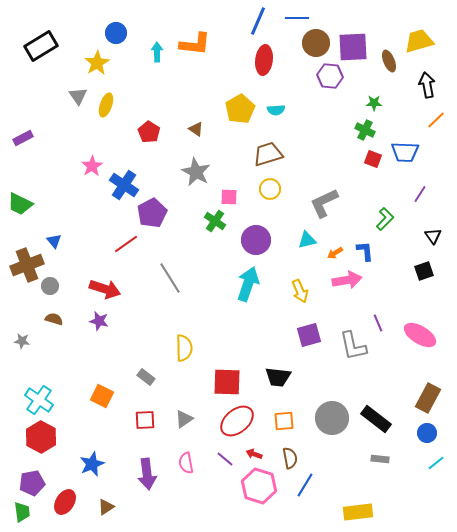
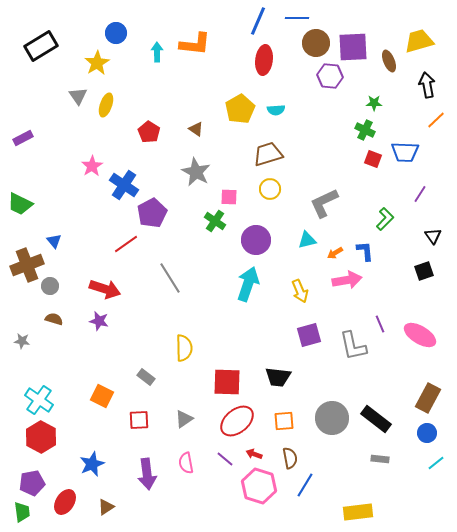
purple line at (378, 323): moved 2 px right, 1 px down
red square at (145, 420): moved 6 px left
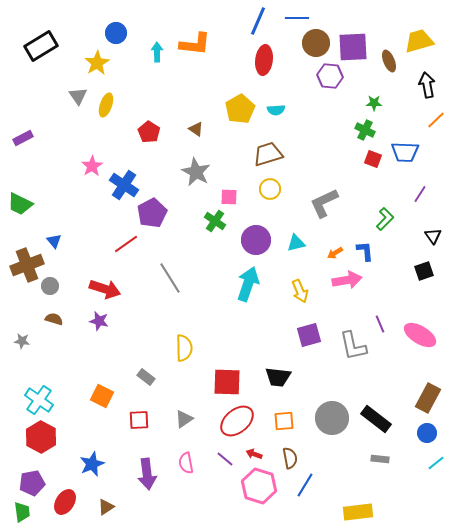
cyan triangle at (307, 240): moved 11 px left, 3 px down
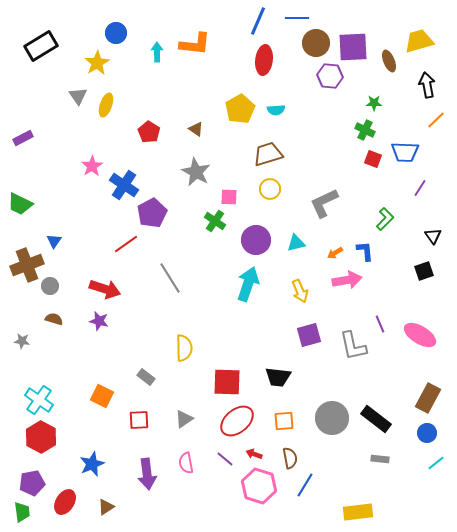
purple line at (420, 194): moved 6 px up
blue triangle at (54, 241): rotated 14 degrees clockwise
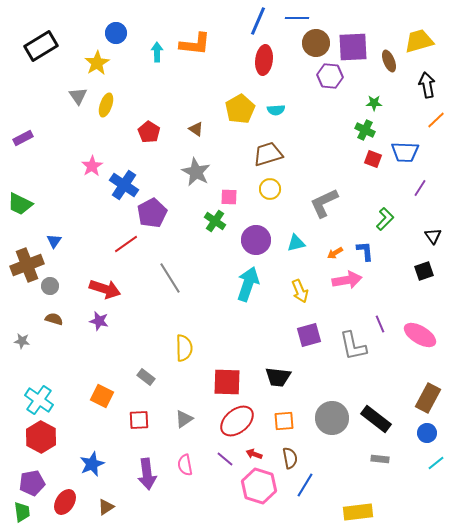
pink semicircle at (186, 463): moved 1 px left, 2 px down
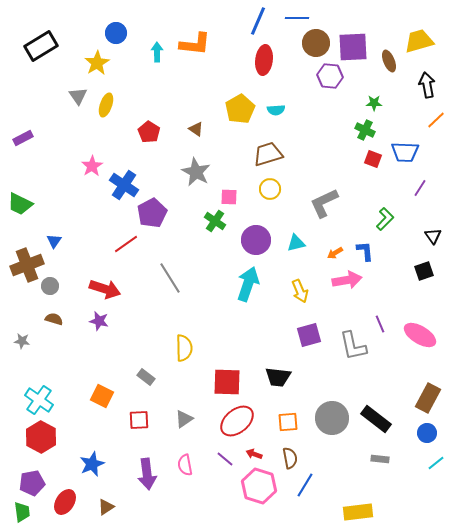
orange square at (284, 421): moved 4 px right, 1 px down
